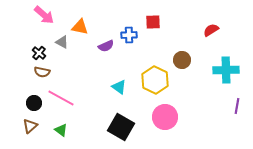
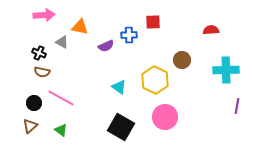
pink arrow: rotated 45 degrees counterclockwise
red semicircle: rotated 28 degrees clockwise
black cross: rotated 16 degrees counterclockwise
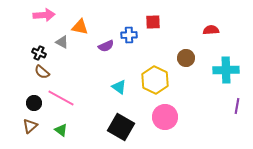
brown circle: moved 4 px right, 2 px up
brown semicircle: rotated 28 degrees clockwise
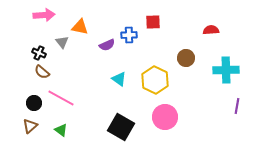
gray triangle: rotated 24 degrees clockwise
purple semicircle: moved 1 px right, 1 px up
cyan triangle: moved 8 px up
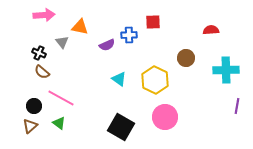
black circle: moved 3 px down
green triangle: moved 2 px left, 7 px up
